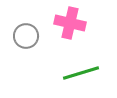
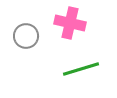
green line: moved 4 px up
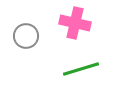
pink cross: moved 5 px right
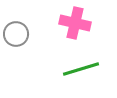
gray circle: moved 10 px left, 2 px up
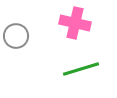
gray circle: moved 2 px down
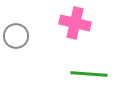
green line: moved 8 px right, 5 px down; rotated 21 degrees clockwise
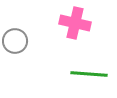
gray circle: moved 1 px left, 5 px down
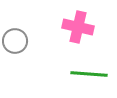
pink cross: moved 3 px right, 4 px down
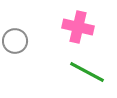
green line: moved 2 px left, 2 px up; rotated 24 degrees clockwise
